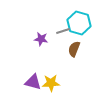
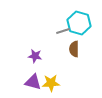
purple star: moved 6 px left, 17 px down
brown semicircle: rotated 21 degrees counterclockwise
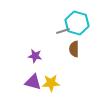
cyan hexagon: moved 2 px left
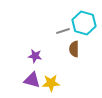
cyan hexagon: moved 7 px right
purple triangle: moved 1 px left, 2 px up
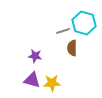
brown semicircle: moved 2 px left, 1 px up
yellow star: moved 1 px right
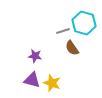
brown semicircle: rotated 35 degrees counterclockwise
yellow star: rotated 24 degrees clockwise
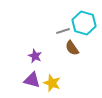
purple star: rotated 16 degrees clockwise
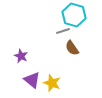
cyan hexagon: moved 10 px left, 8 px up
purple star: moved 14 px left
purple triangle: rotated 24 degrees clockwise
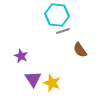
cyan hexagon: moved 17 px left; rotated 10 degrees counterclockwise
brown semicircle: moved 8 px right, 2 px down
purple triangle: moved 1 px right, 1 px up; rotated 18 degrees clockwise
